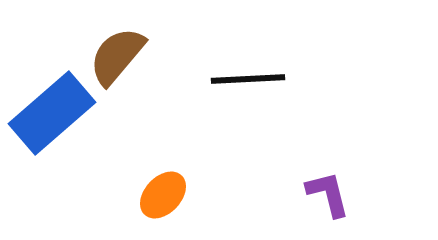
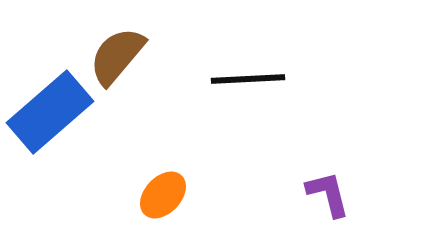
blue rectangle: moved 2 px left, 1 px up
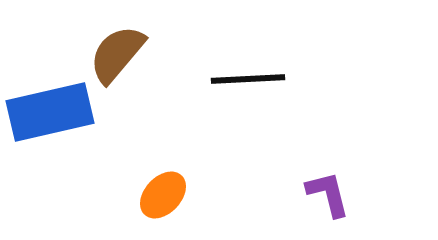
brown semicircle: moved 2 px up
blue rectangle: rotated 28 degrees clockwise
